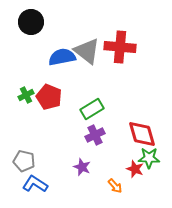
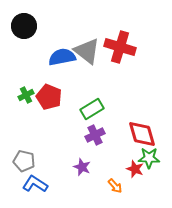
black circle: moved 7 px left, 4 px down
red cross: rotated 12 degrees clockwise
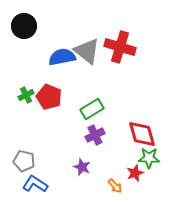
red star: moved 4 px down; rotated 30 degrees clockwise
